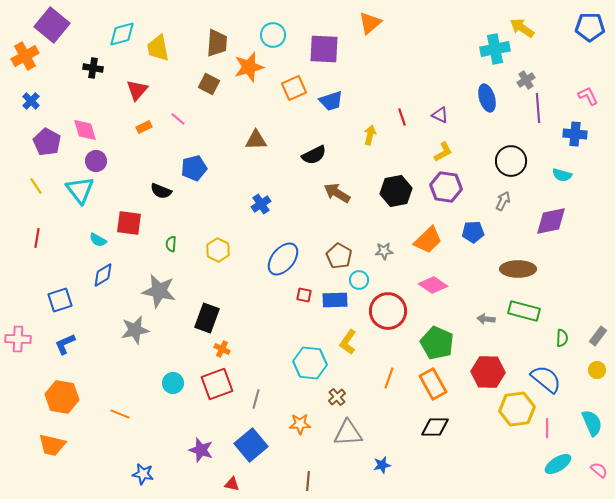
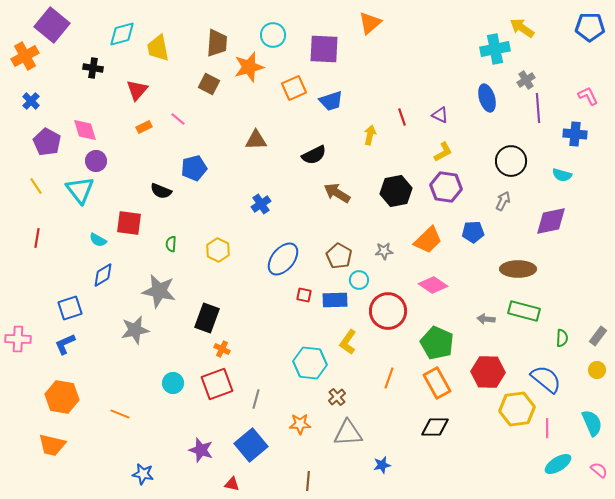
blue square at (60, 300): moved 10 px right, 8 px down
orange rectangle at (433, 384): moved 4 px right, 1 px up
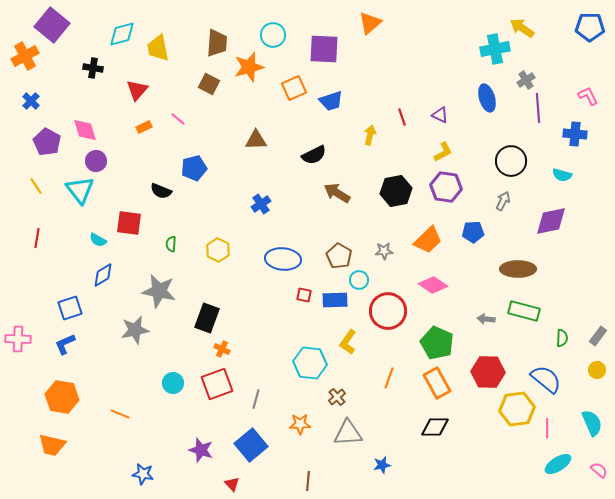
blue ellipse at (283, 259): rotated 56 degrees clockwise
red triangle at (232, 484): rotated 35 degrees clockwise
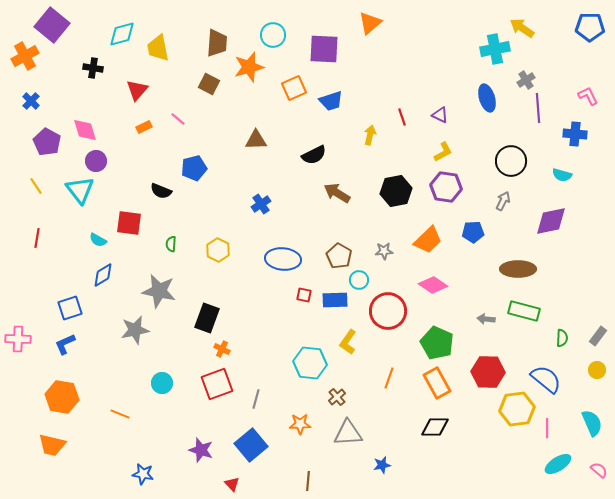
cyan circle at (173, 383): moved 11 px left
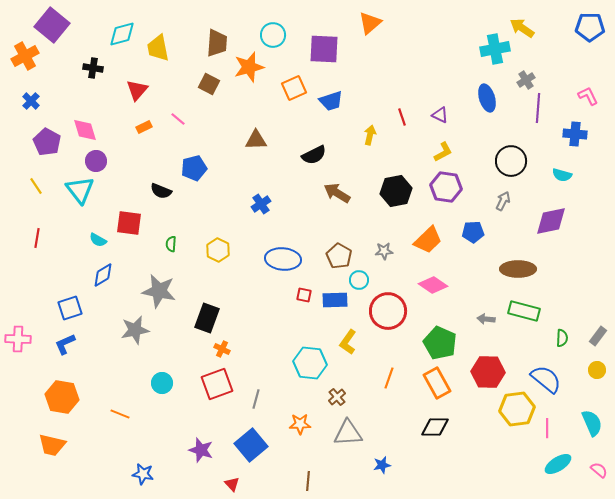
purple line at (538, 108): rotated 8 degrees clockwise
green pentagon at (437, 343): moved 3 px right
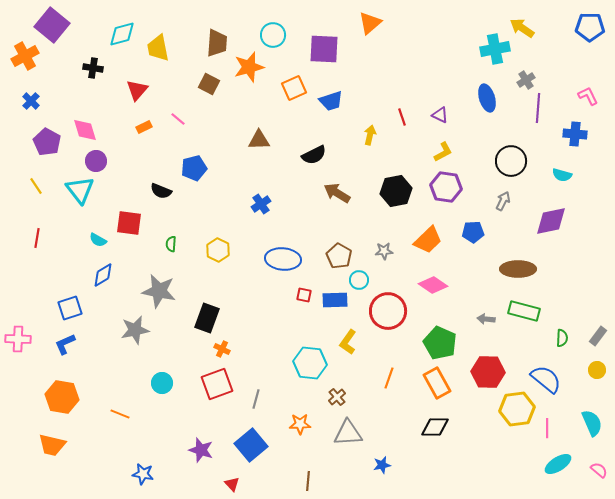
brown triangle at (256, 140): moved 3 px right
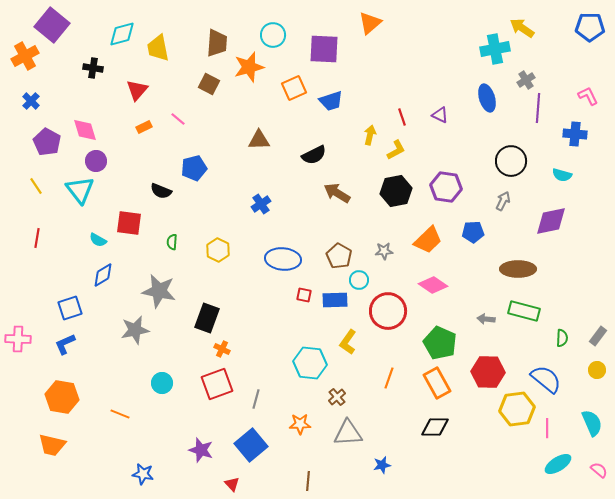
yellow L-shape at (443, 152): moved 47 px left, 2 px up
green semicircle at (171, 244): moved 1 px right, 2 px up
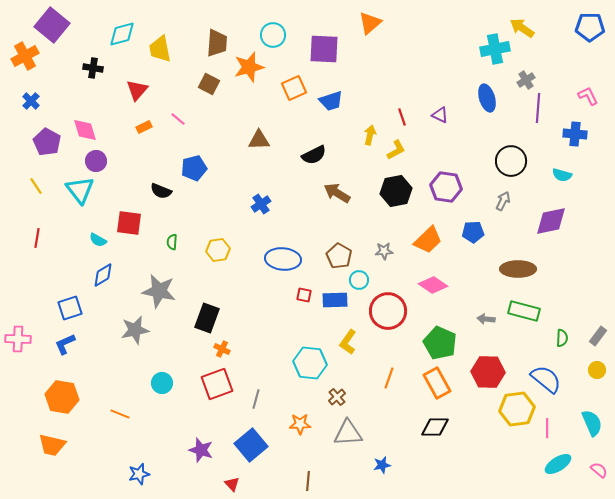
yellow trapezoid at (158, 48): moved 2 px right, 1 px down
yellow hexagon at (218, 250): rotated 25 degrees clockwise
blue star at (143, 474): moved 4 px left; rotated 25 degrees counterclockwise
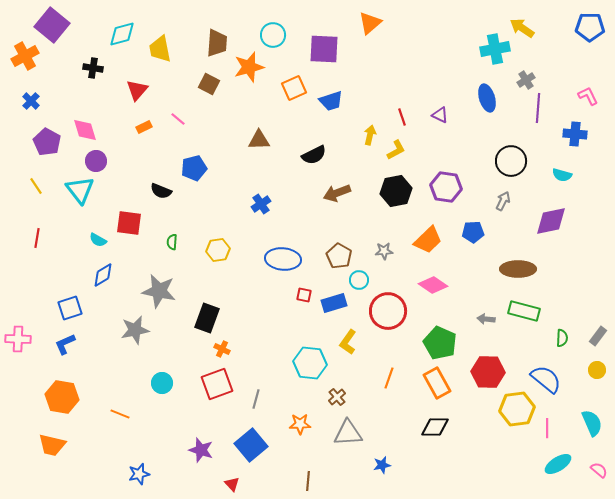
brown arrow at (337, 193): rotated 52 degrees counterclockwise
blue rectangle at (335, 300): moved 1 px left, 3 px down; rotated 15 degrees counterclockwise
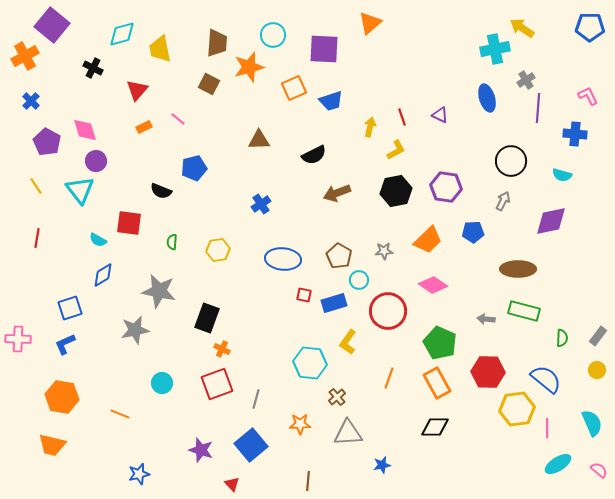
black cross at (93, 68): rotated 18 degrees clockwise
yellow arrow at (370, 135): moved 8 px up
